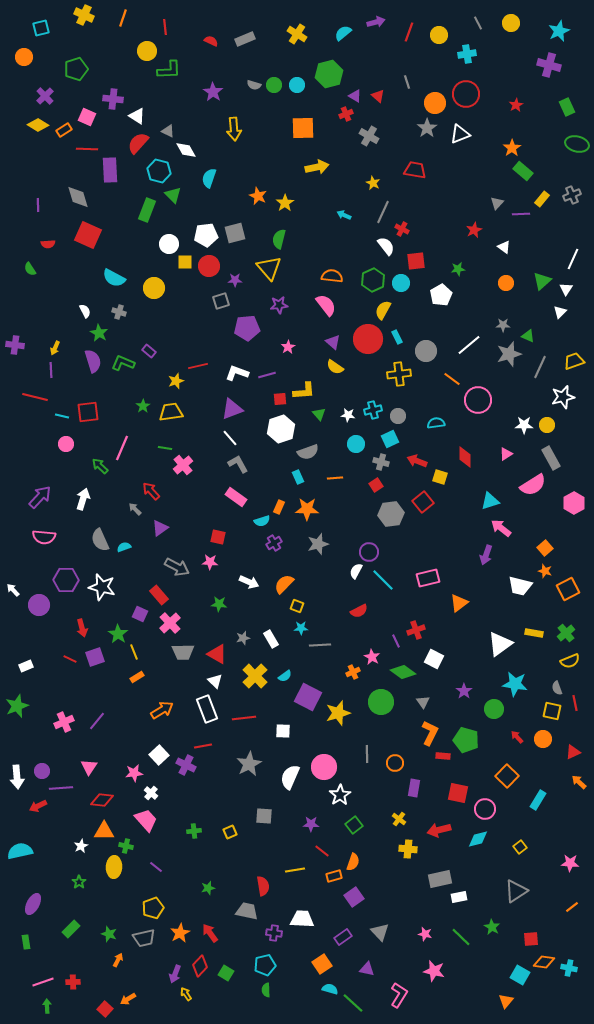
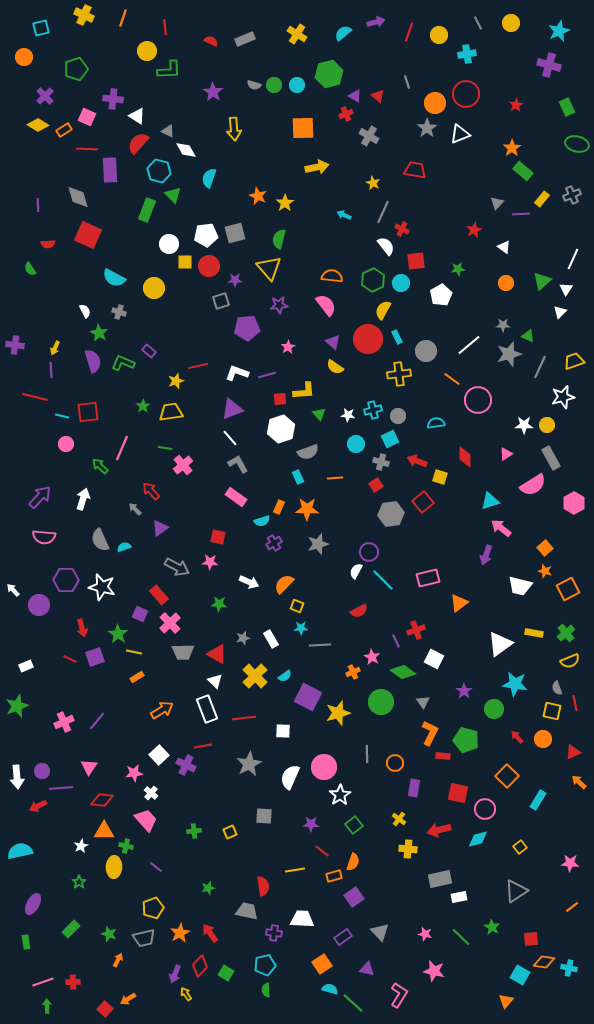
yellow line at (134, 652): rotated 56 degrees counterclockwise
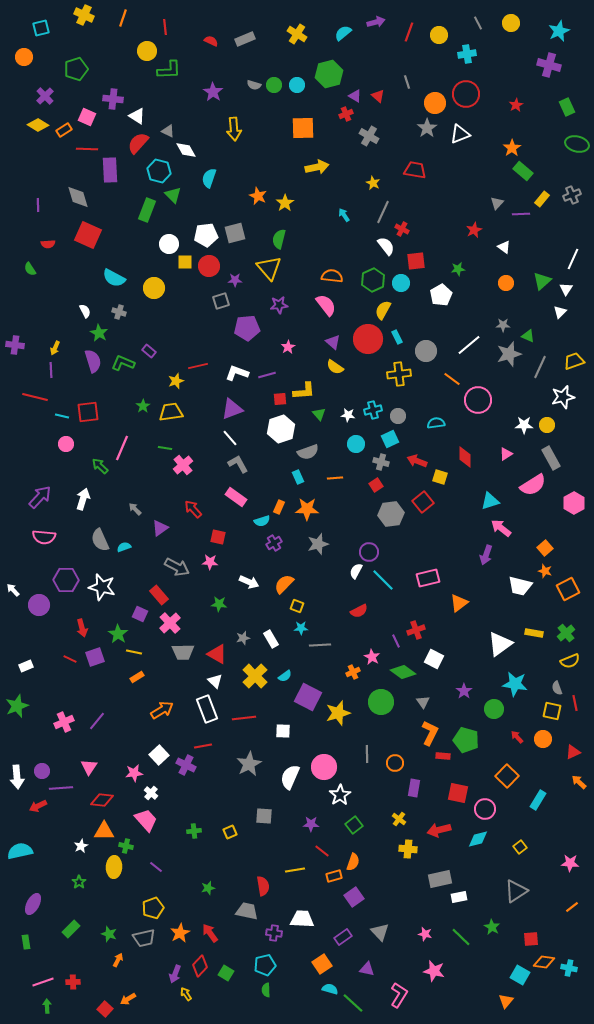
cyan arrow at (344, 215): rotated 32 degrees clockwise
red arrow at (151, 491): moved 42 px right, 18 px down
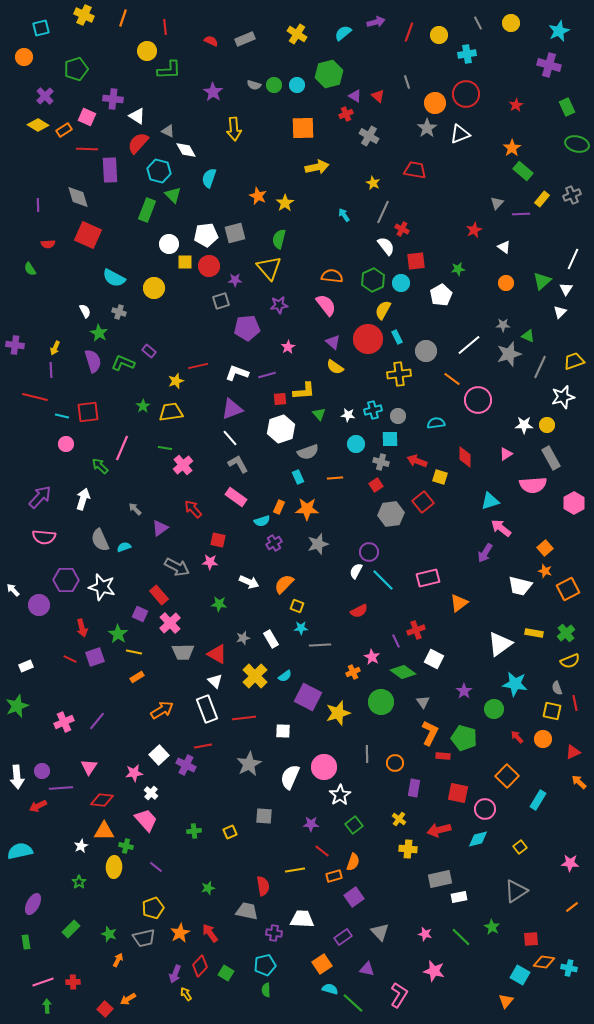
cyan square at (390, 439): rotated 24 degrees clockwise
pink semicircle at (533, 485): rotated 28 degrees clockwise
red square at (218, 537): moved 3 px down
purple arrow at (486, 555): moved 1 px left, 2 px up; rotated 12 degrees clockwise
green pentagon at (466, 740): moved 2 px left, 2 px up
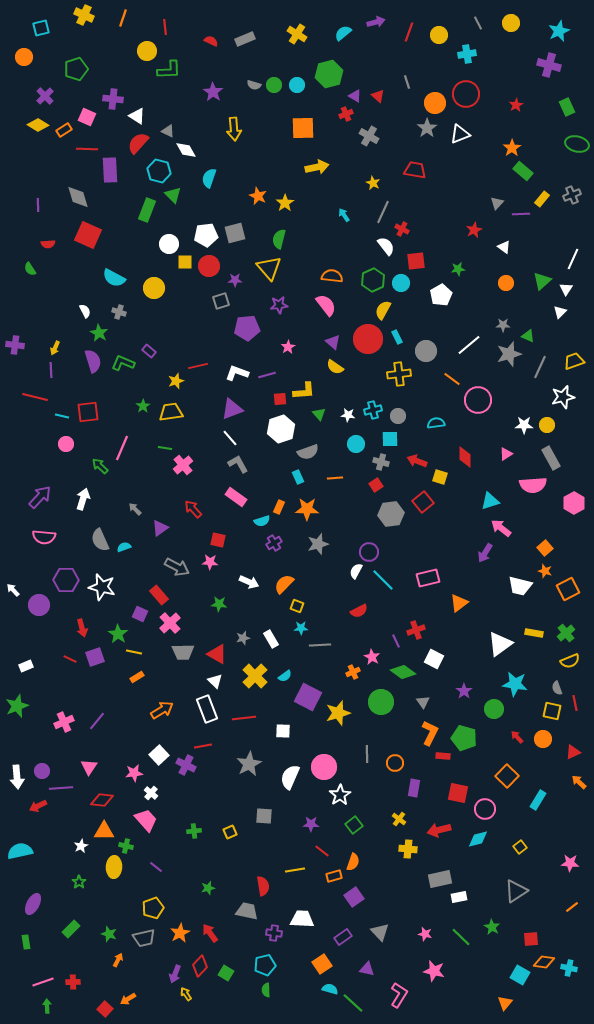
orange triangle at (506, 1001): moved 1 px left, 2 px down
